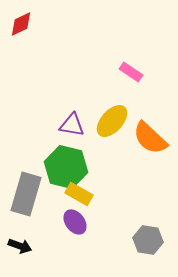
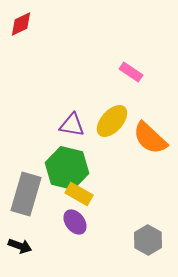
green hexagon: moved 1 px right, 1 px down
gray hexagon: rotated 20 degrees clockwise
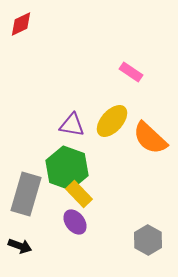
green hexagon: rotated 6 degrees clockwise
yellow rectangle: rotated 16 degrees clockwise
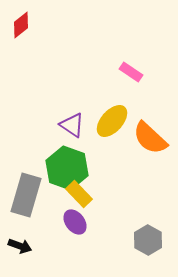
red diamond: moved 1 px down; rotated 12 degrees counterclockwise
purple triangle: rotated 24 degrees clockwise
gray rectangle: moved 1 px down
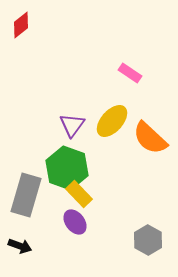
pink rectangle: moved 1 px left, 1 px down
purple triangle: rotated 32 degrees clockwise
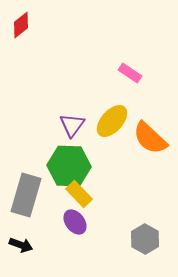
green hexagon: moved 2 px right, 2 px up; rotated 18 degrees counterclockwise
gray hexagon: moved 3 px left, 1 px up
black arrow: moved 1 px right, 1 px up
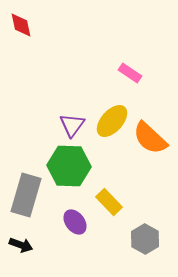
red diamond: rotated 64 degrees counterclockwise
yellow rectangle: moved 30 px right, 8 px down
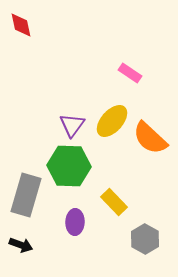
yellow rectangle: moved 5 px right
purple ellipse: rotated 40 degrees clockwise
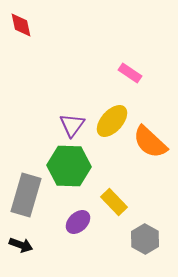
orange semicircle: moved 4 px down
purple ellipse: moved 3 px right; rotated 45 degrees clockwise
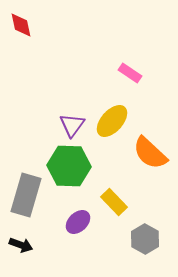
orange semicircle: moved 11 px down
